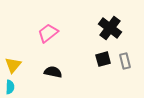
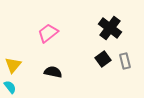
black square: rotated 21 degrees counterclockwise
cyan semicircle: rotated 40 degrees counterclockwise
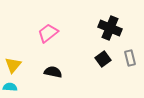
black cross: rotated 15 degrees counterclockwise
gray rectangle: moved 5 px right, 3 px up
cyan semicircle: rotated 48 degrees counterclockwise
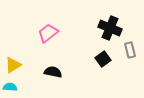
gray rectangle: moved 8 px up
yellow triangle: rotated 18 degrees clockwise
